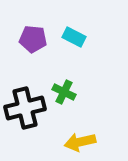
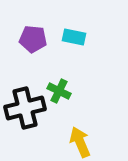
cyan rectangle: rotated 15 degrees counterclockwise
green cross: moved 5 px left, 1 px up
yellow arrow: rotated 80 degrees clockwise
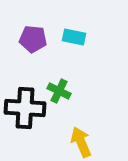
black cross: rotated 18 degrees clockwise
yellow arrow: moved 1 px right
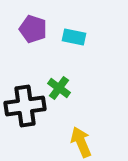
purple pentagon: moved 10 px up; rotated 12 degrees clockwise
green cross: moved 3 px up; rotated 10 degrees clockwise
black cross: moved 2 px up; rotated 12 degrees counterclockwise
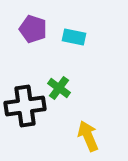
yellow arrow: moved 7 px right, 6 px up
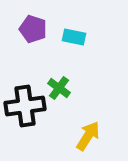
yellow arrow: rotated 56 degrees clockwise
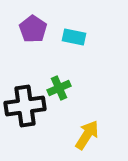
purple pentagon: rotated 16 degrees clockwise
green cross: rotated 30 degrees clockwise
yellow arrow: moved 1 px left, 1 px up
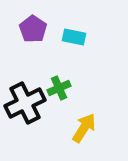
black cross: moved 3 px up; rotated 18 degrees counterclockwise
yellow arrow: moved 3 px left, 7 px up
